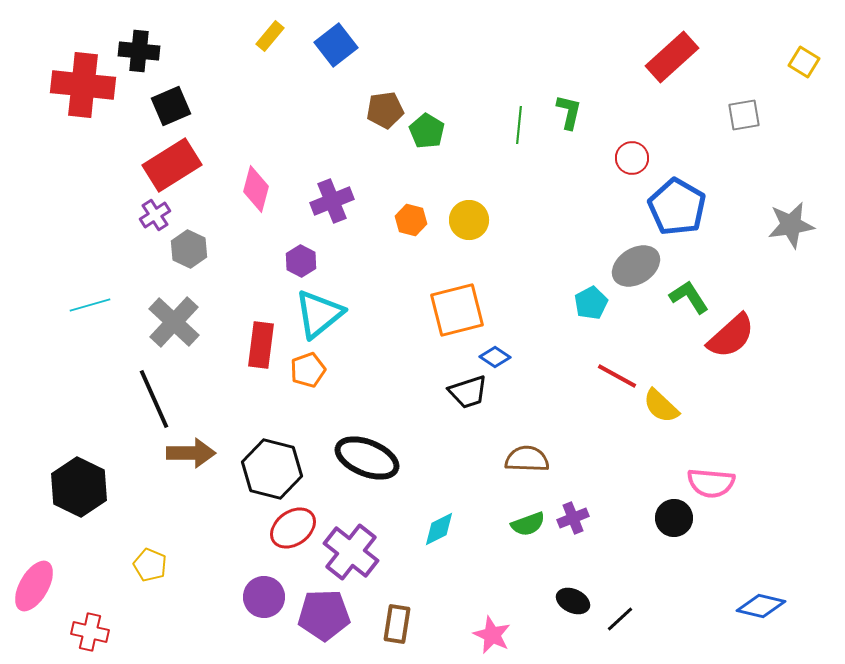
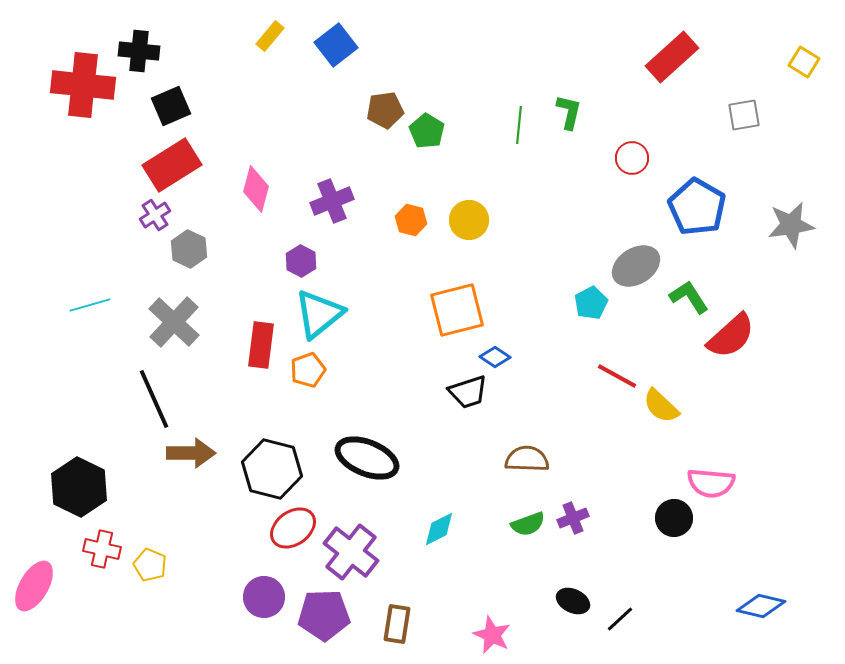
blue pentagon at (677, 207): moved 20 px right
red cross at (90, 632): moved 12 px right, 83 px up
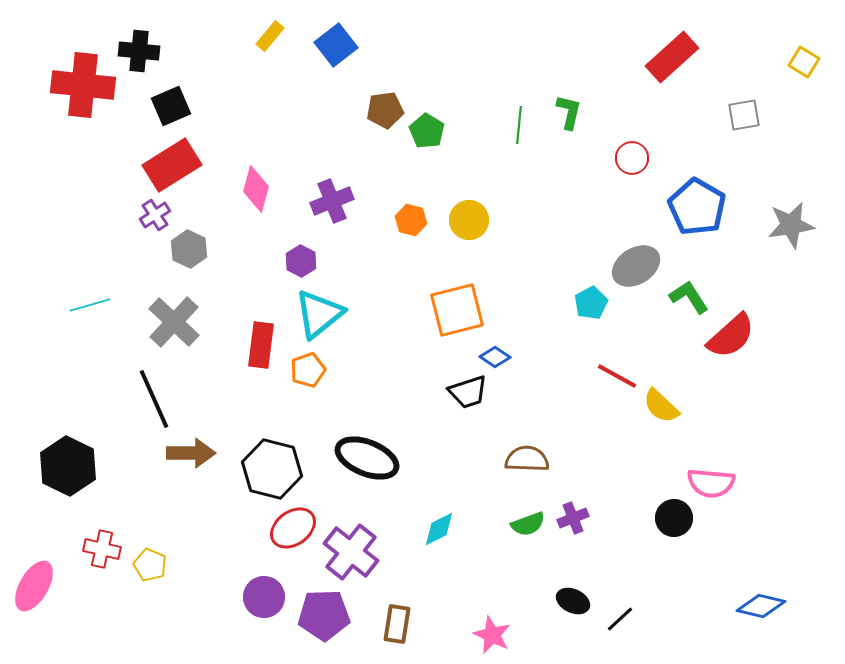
black hexagon at (79, 487): moved 11 px left, 21 px up
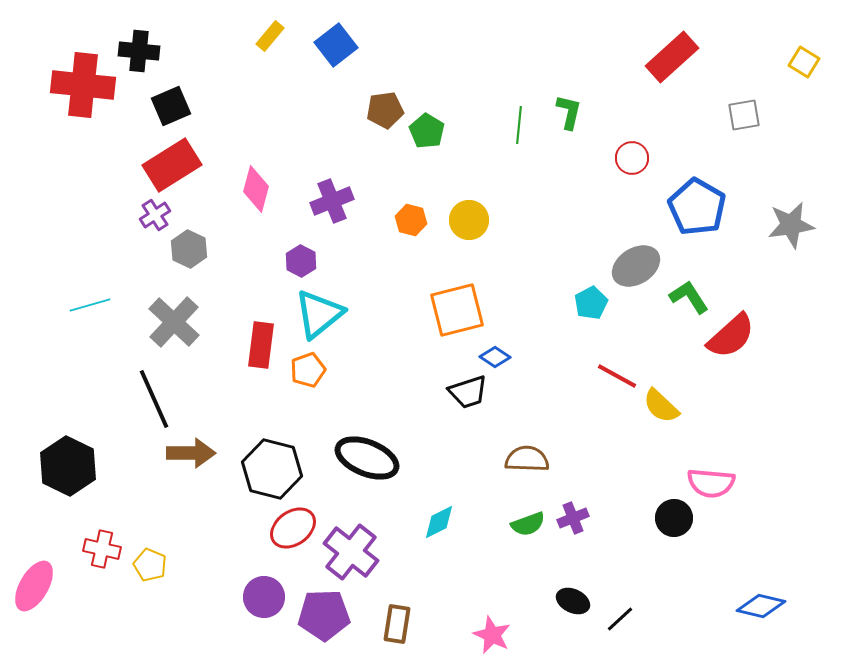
cyan diamond at (439, 529): moved 7 px up
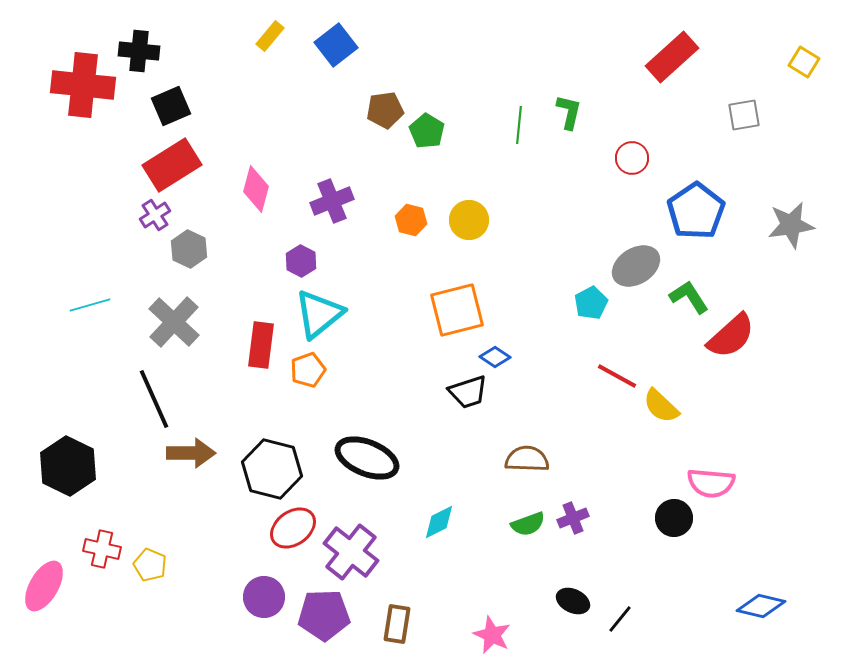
blue pentagon at (697, 207): moved 1 px left, 4 px down; rotated 8 degrees clockwise
pink ellipse at (34, 586): moved 10 px right
black line at (620, 619): rotated 8 degrees counterclockwise
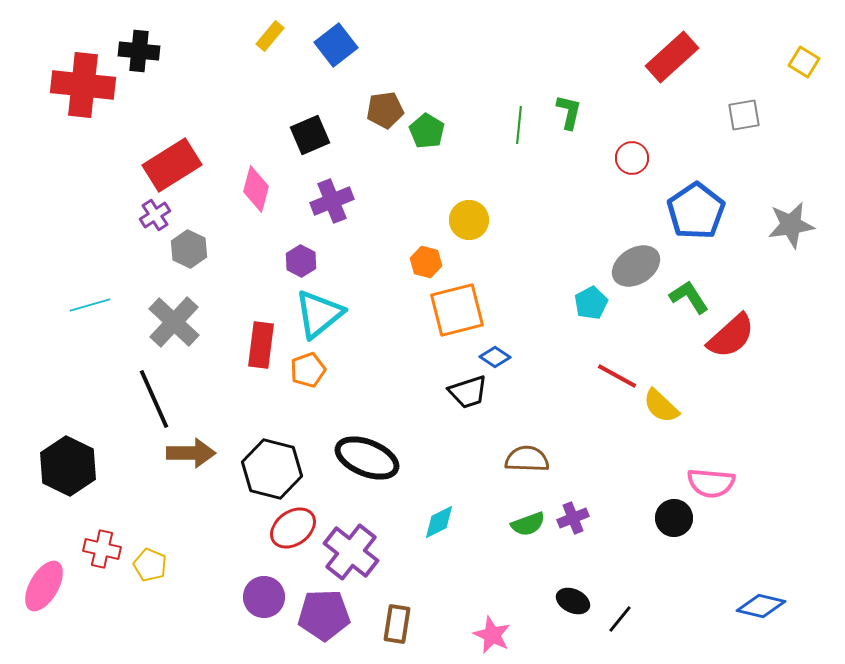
black square at (171, 106): moved 139 px right, 29 px down
orange hexagon at (411, 220): moved 15 px right, 42 px down
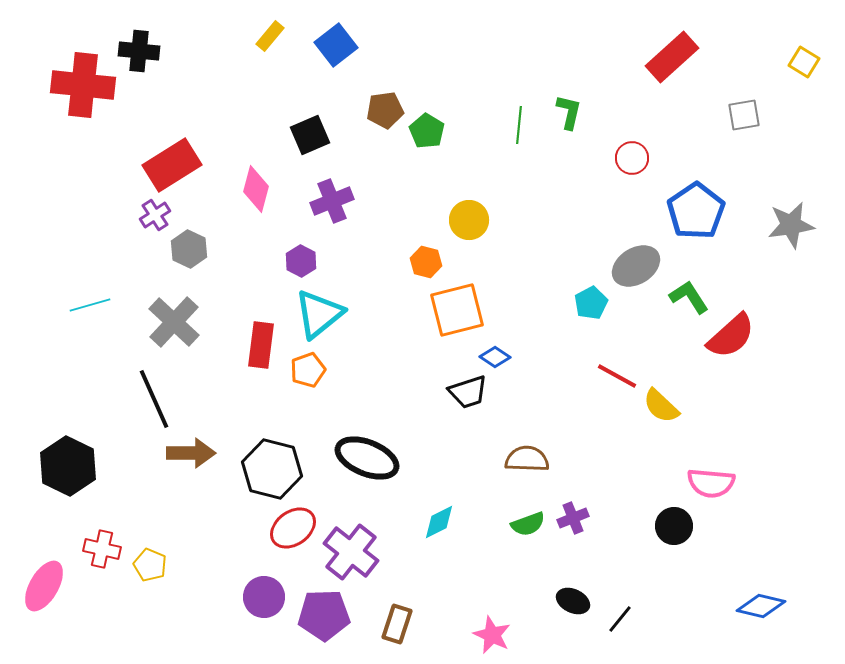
black circle at (674, 518): moved 8 px down
brown rectangle at (397, 624): rotated 9 degrees clockwise
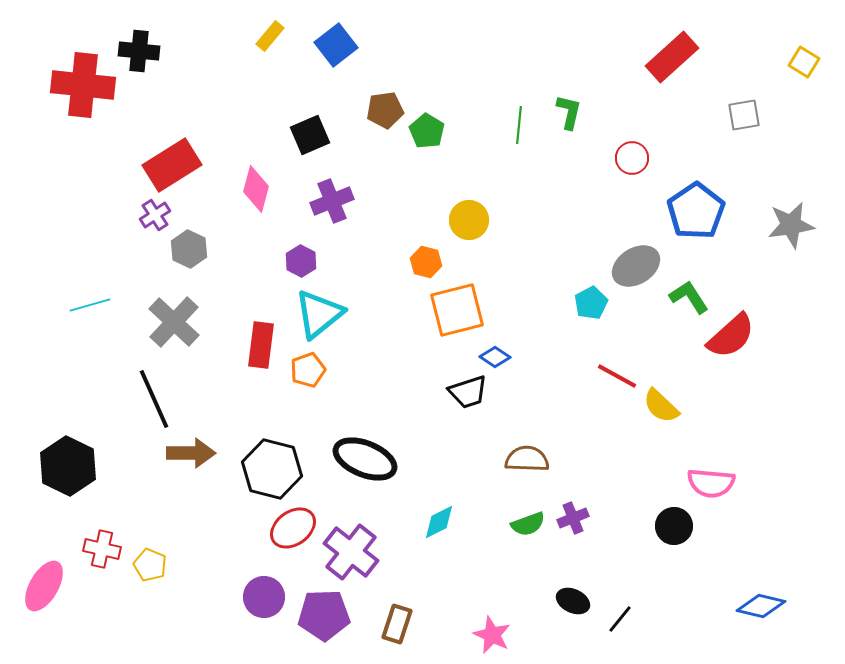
black ellipse at (367, 458): moved 2 px left, 1 px down
